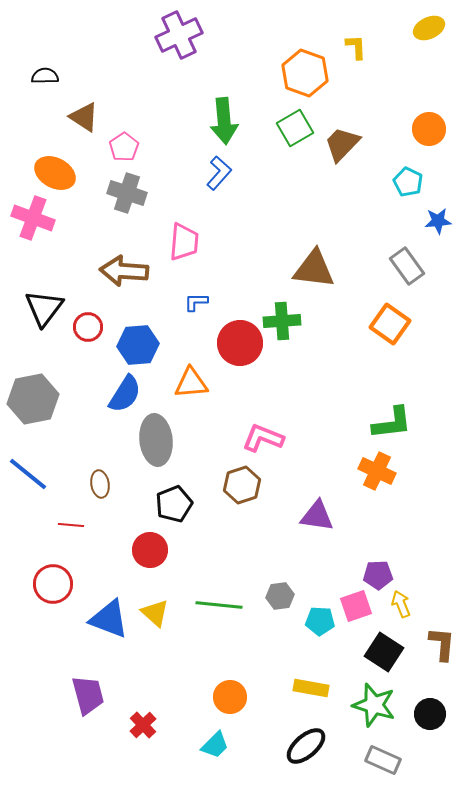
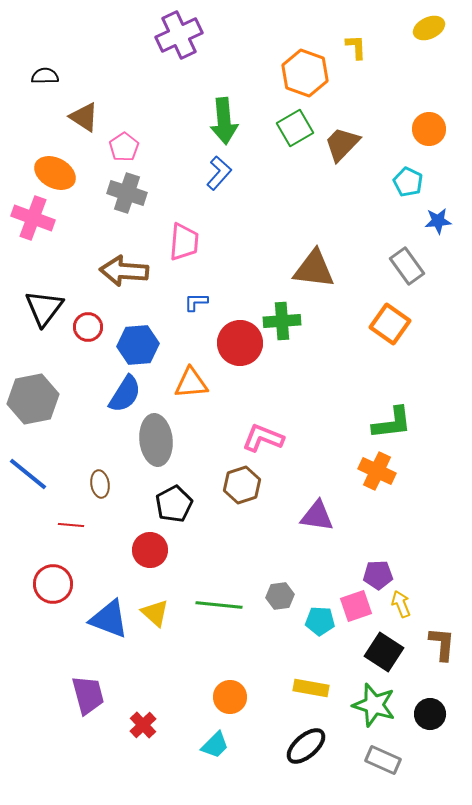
black pentagon at (174, 504): rotated 6 degrees counterclockwise
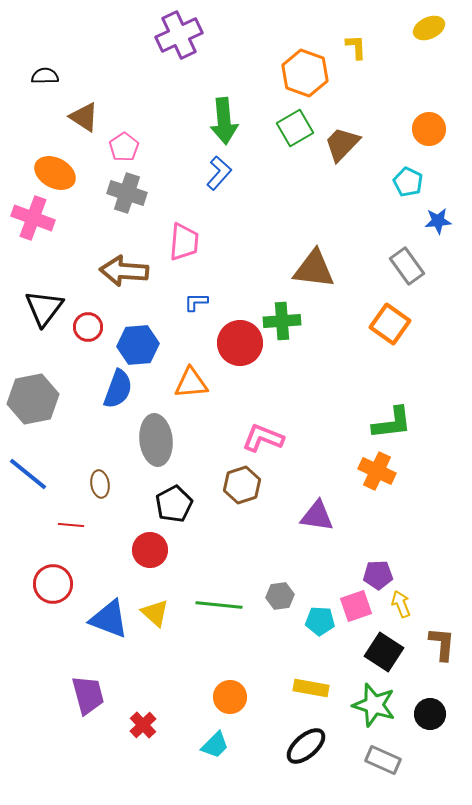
blue semicircle at (125, 394): moved 7 px left, 5 px up; rotated 12 degrees counterclockwise
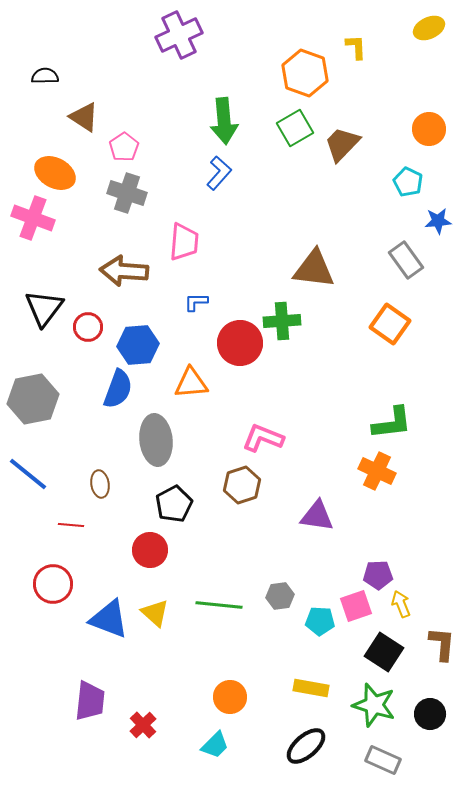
gray rectangle at (407, 266): moved 1 px left, 6 px up
purple trapezoid at (88, 695): moved 2 px right, 6 px down; rotated 21 degrees clockwise
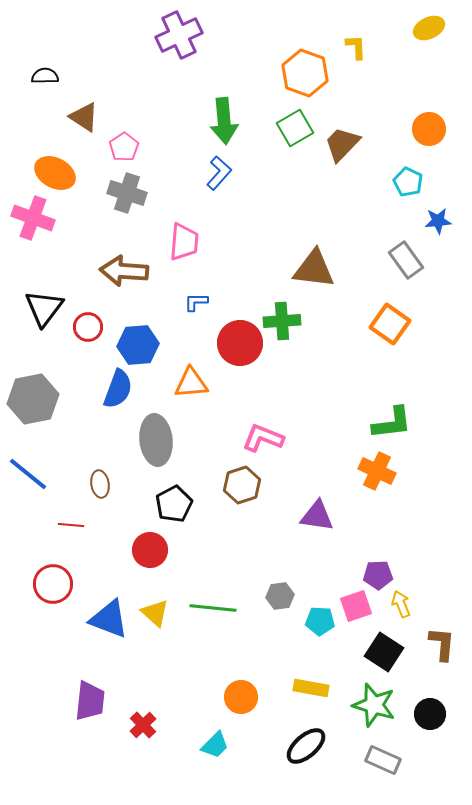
green line at (219, 605): moved 6 px left, 3 px down
orange circle at (230, 697): moved 11 px right
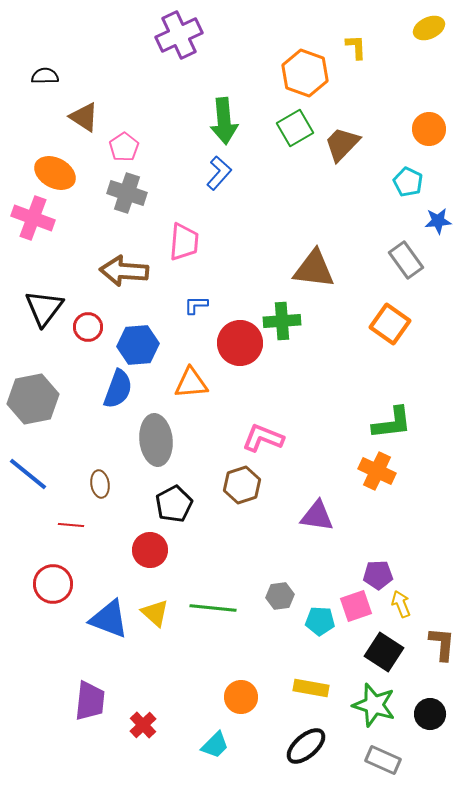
blue L-shape at (196, 302): moved 3 px down
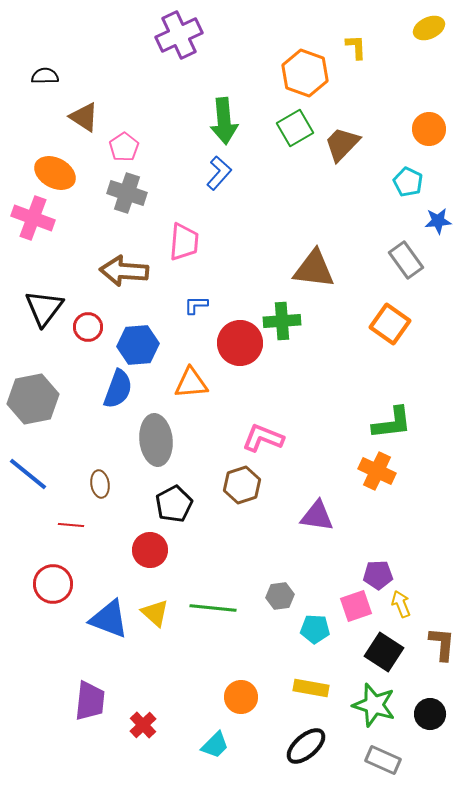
cyan pentagon at (320, 621): moved 5 px left, 8 px down
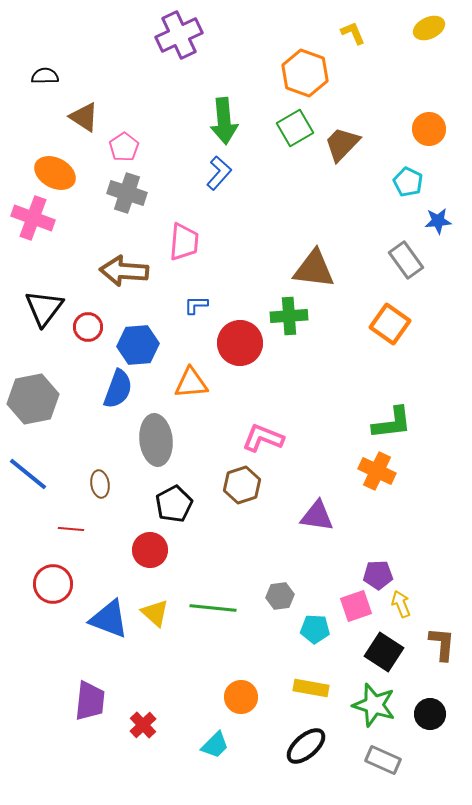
yellow L-shape at (356, 47): moved 3 px left, 14 px up; rotated 20 degrees counterclockwise
green cross at (282, 321): moved 7 px right, 5 px up
red line at (71, 525): moved 4 px down
